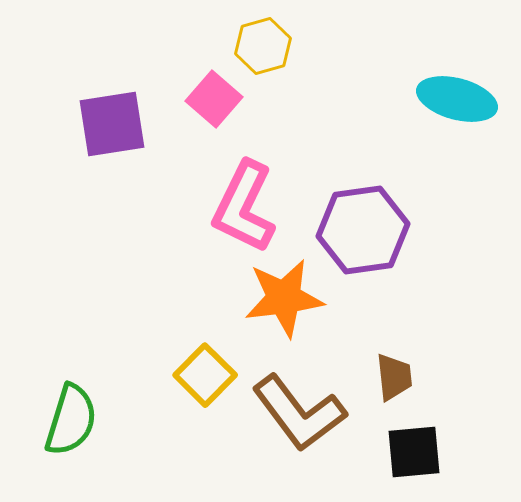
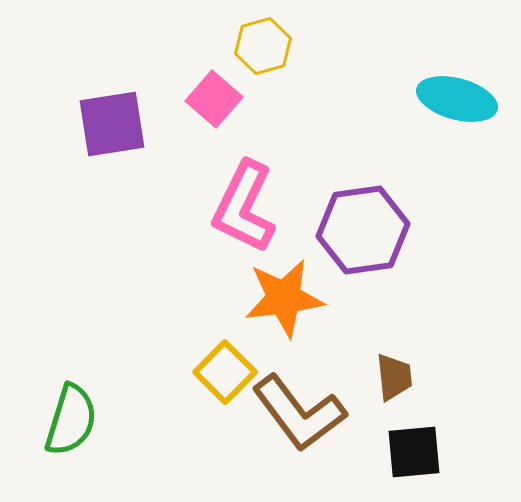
yellow square: moved 20 px right, 3 px up
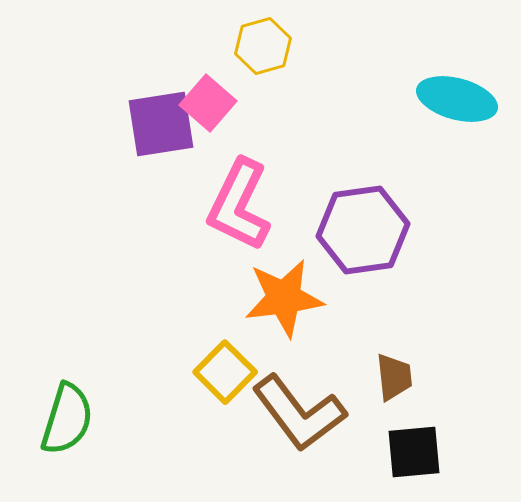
pink square: moved 6 px left, 4 px down
purple square: moved 49 px right
pink L-shape: moved 5 px left, 2 px up
green semicircle: moved 4 px left, 1 px up
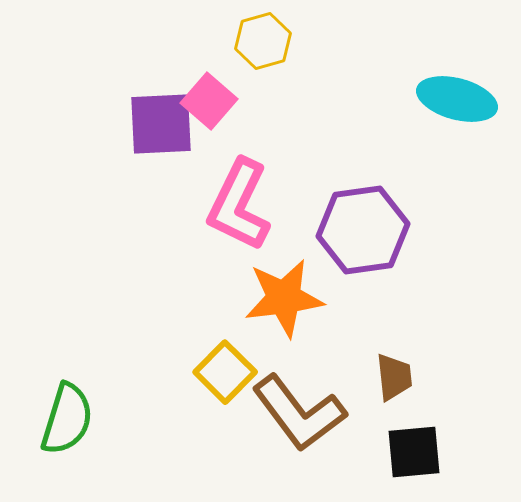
yellow hexagon: moved 5 px up
pink square: moved 1 px right, 2 px up
purple square: rotated 6 degrees clockwise
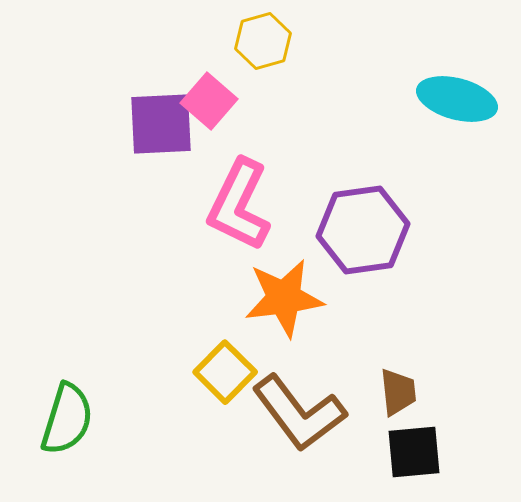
brown trapezoid: moved 4 px right, 15 px down
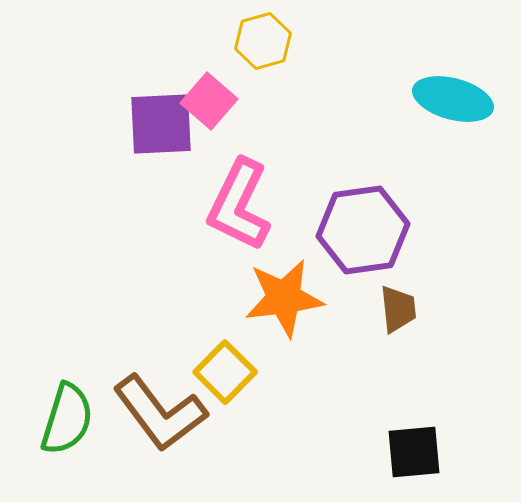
cyan ellipse: moved 4 px left
brown trapezoid: moved 83 px up
brown L-shape: moved 139 px left
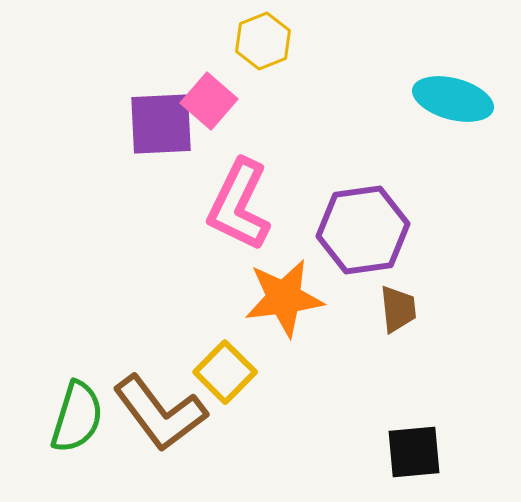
yellow hexagon: rotated 6 degrees counterclockwise
green semicircle: moved 10 px right, 2 px up
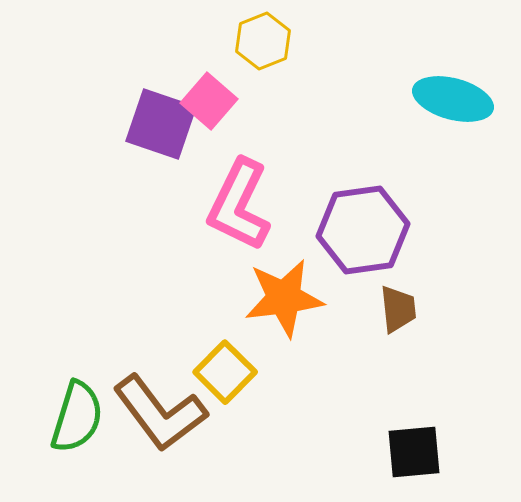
purple square: rotated 22 degrees clockwise
